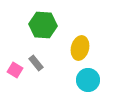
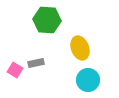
green hexagon: moved 4 px right, 5 px up
yellow ellipse: rotated 35 degrees counterclockwise
gray rectangle: rotated 63 degrees counterclockwise
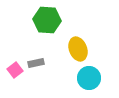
yellow ellipse: moved 2 px left, 1 px down
pink square: rotated 21 degrees clockwise
cyan circle: moved 1 px right, 2 px up
